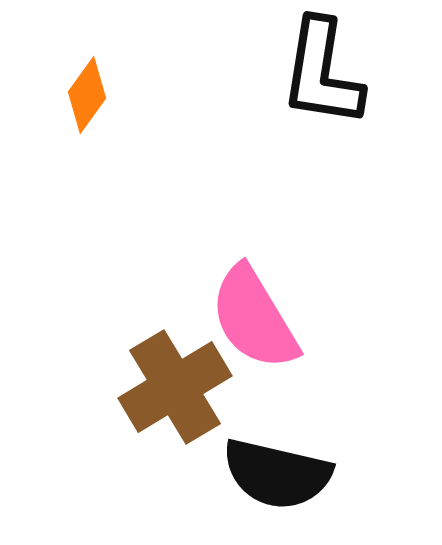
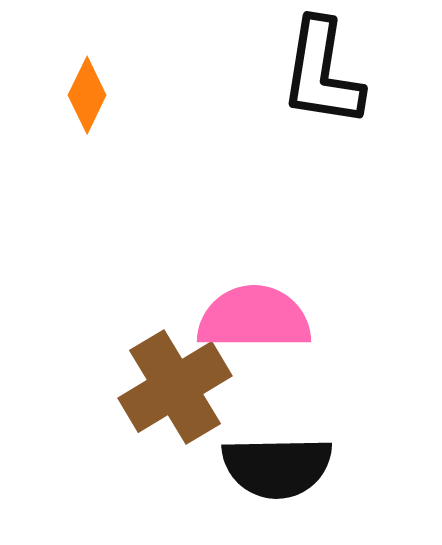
orange diamond: rotated 10 degrees counterclockwise
pink semicircle: rotated 121 degrees clockwise
black semicircle: moved 7 px up; rotated 14 degrees counterclockwise
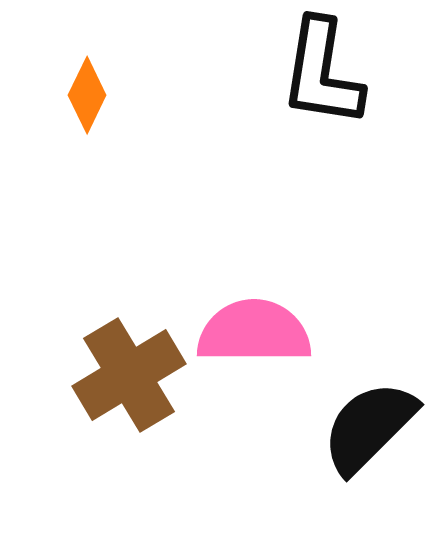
pink semicircle: moved 14 px down
brown cross: moved 46 px left, 12 px up
black semicircle: moved 92 px right, 40 px up; rotated 136 degrees clockwise
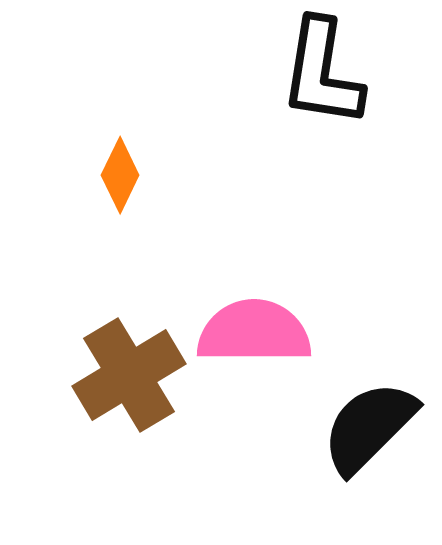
orange diamond: moved 33 px right, 80 px down
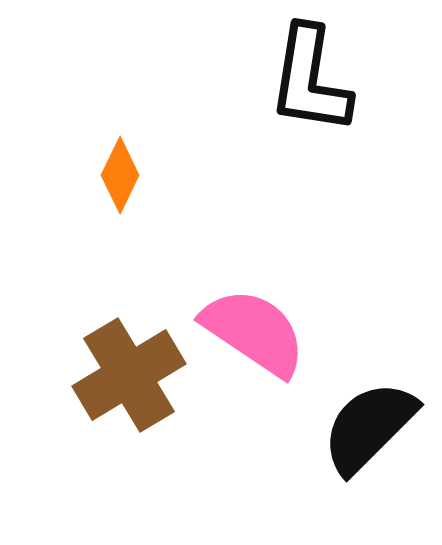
black L-shape: moved 12 px left, 7 px down
pink semicircle: rotated 34 degrees clockwise
